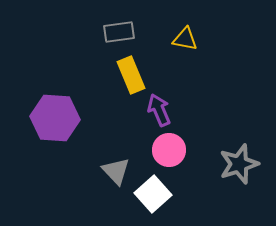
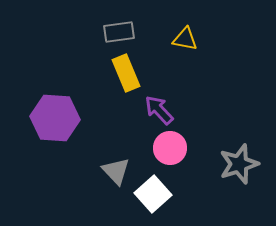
yellow rectangle: moved 5 px left, 2 px up
purple arrow: rotated 20 degrees counterclockwise
pink circle: moved 1 px right, 2 px up
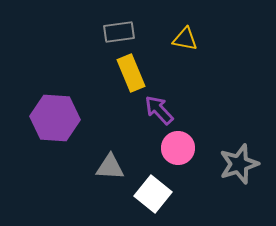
yellow rectangle: moved 5 px right
pink circle: moved 8 px right
gray triangle: moved 6 px left, 4 px up; rotated 44 degrees counterclockwise
white square: rotated 9 degrees counterclockwise
